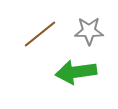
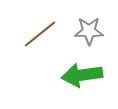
green arrow: moved 6 px right, 3 px down
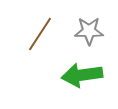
brown line: rotated 18 degrees counterclockwise
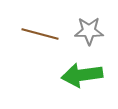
brown line: rotated 72 degrees clockwise
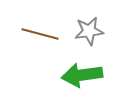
gray star: rotated 8 degrees counterclockwise
